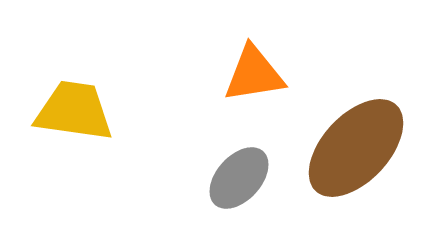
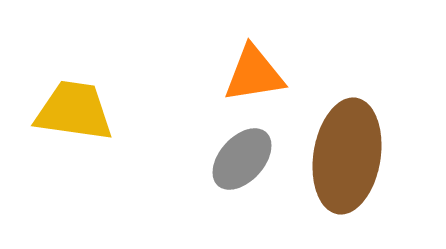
brown ellipse: moved 9 px left, 8 px down; rotated 34 degrees counterclockwise
gray ellipse: moved 3 px right, 19 px up
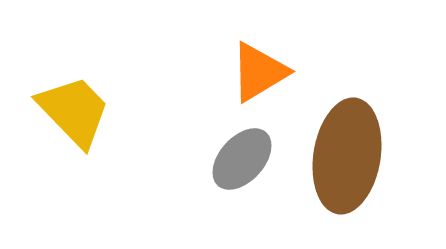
orange triangle: moved 5 px right, 2 px up; rotated 22 degrees counterclockwise
yellow trapezoid: rotated 38 degrees clockwise
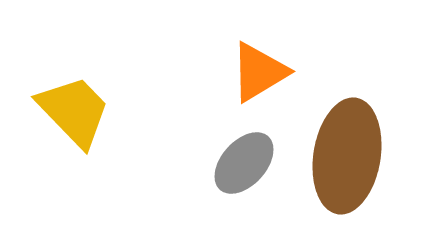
gray ellipse: moved 2 px right, 4 px down
